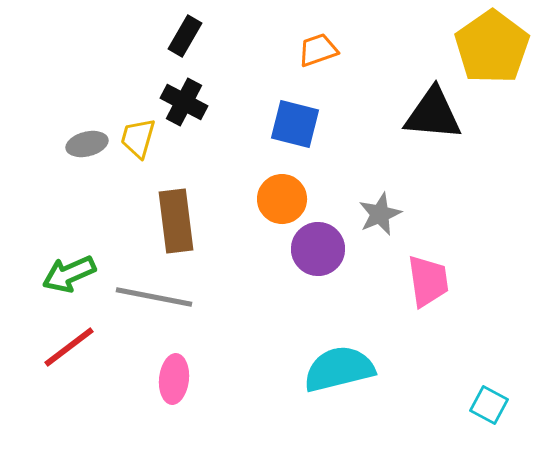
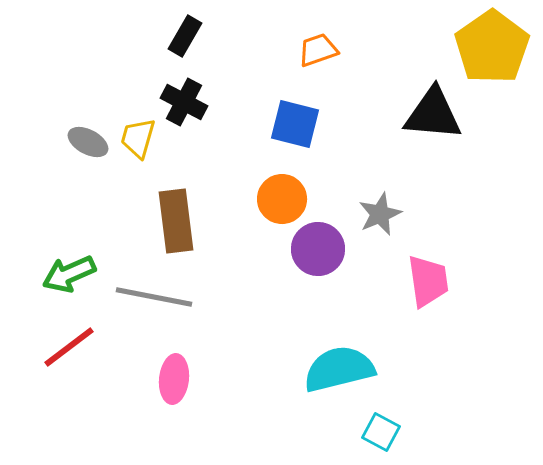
gray ellipse: moved 1 px right, 2 px up; rotated 42 degrees clockwise
cyan square: moved 108 px left, 27 px down
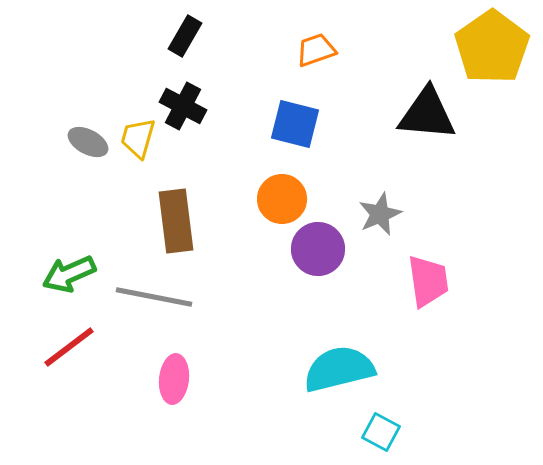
orange trapezoid: moved 2 px left
black cross: moved 1 px left, 4 px down
black triangle: moved 6 px left
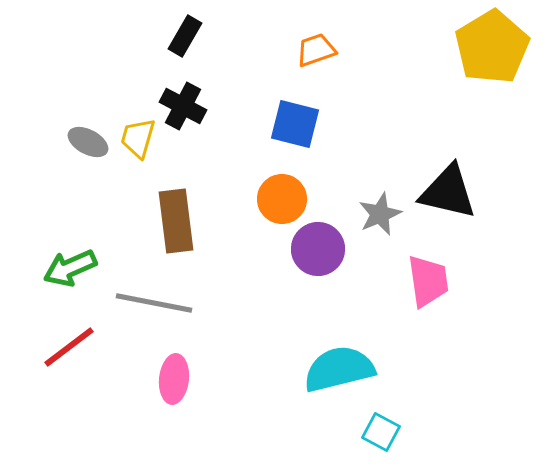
yellow pentagon: rotated 4 degrees clockwise
black triangle: moved 21 px right, 78 px down; rotated 8 degrees clockwise
green arrow: moved 1 px right, 6 px up
gray line: moved 6 px down
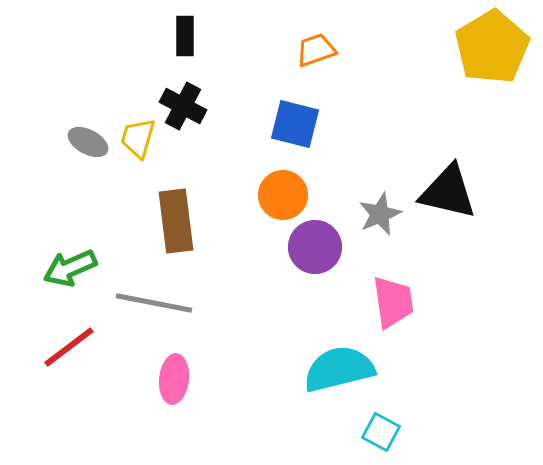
black rectangle: rotated 30 degrees counterclockwise
orange circle: moved 1 px right, 4 px up
purple circle: moved 3 px left, 2 px up
pink trapezoid: moved 35 px left, 21 px down
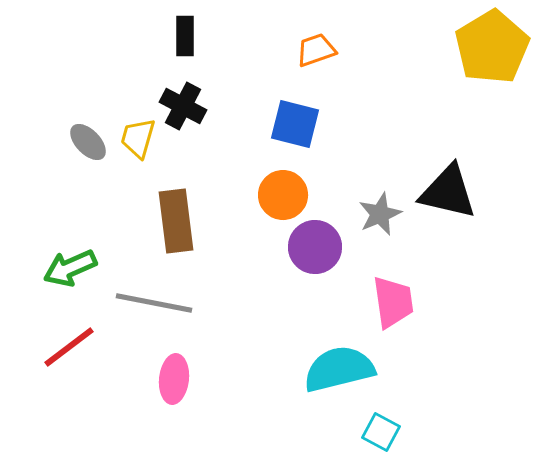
gray ellipse: rotated 18 degrees clockwise
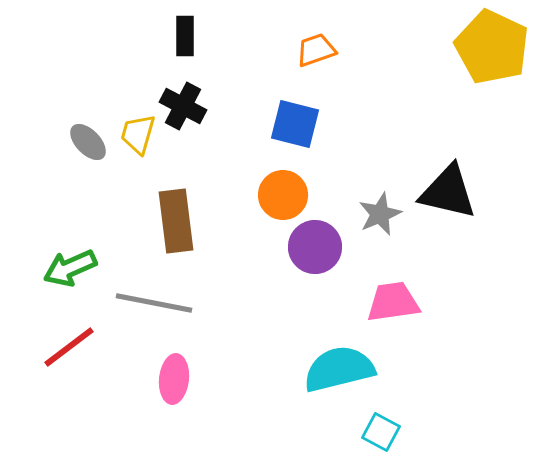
yellow pentagon: rotated 16 degrees counterclockwise
yellow trapezoid: moved 4 px up
pink trapezoid: rotated 90 degrees counterclockwise
